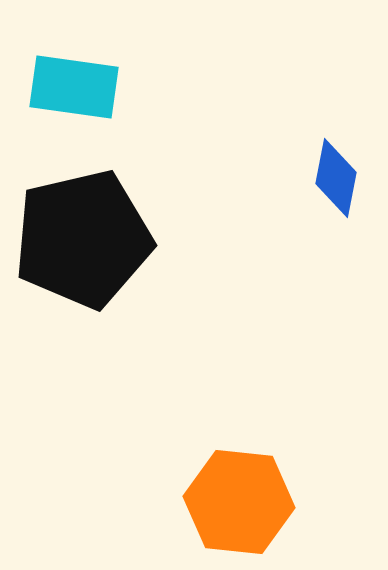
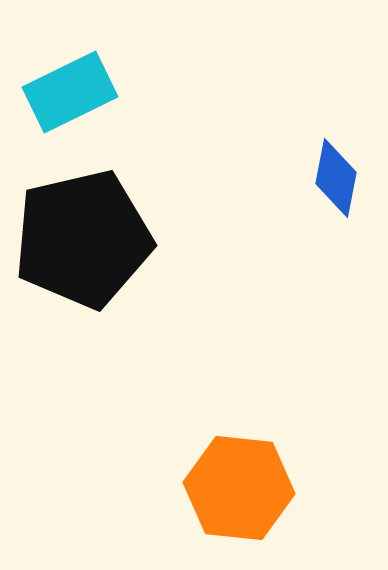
cyan rectangle: moved 4 px left, 5 px down; rotated 34 degrees counterclockwise
orange hexagon: moved 14 px up
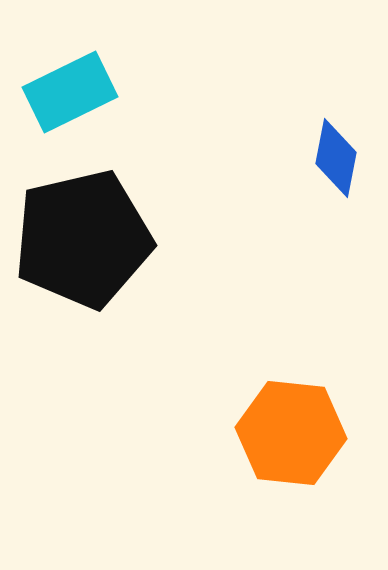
blue diamond: moved 20 px up
orange hexagon: moved 52 px right, 55 px up
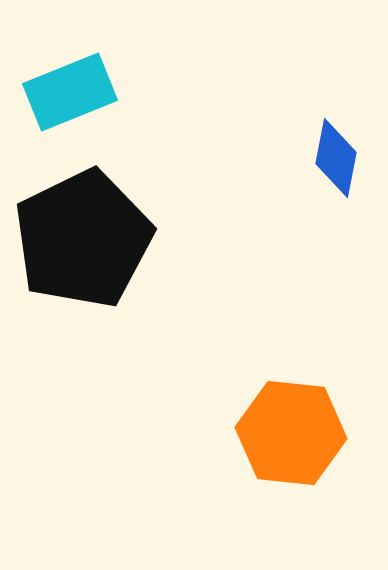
cyan rectangle: rotated 4 degrees clockwise
black pentagon: rotated 13 degrees counterclockwise
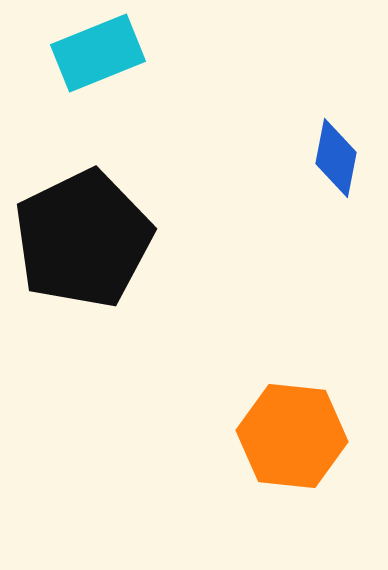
cyan rectangle: moved 28 px right, 39 px up
orange hexagon: moved 1 px right, 3 px down
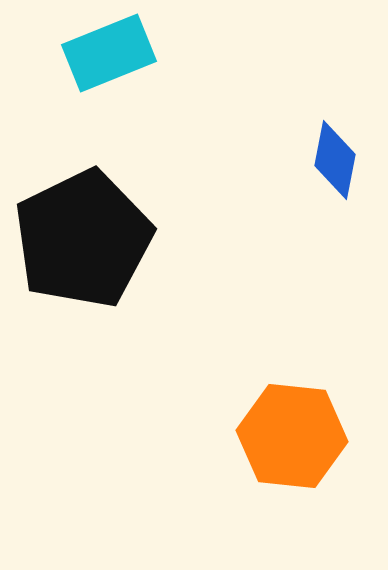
cyan rectangle: moved 11 px right
blue diamond: moved 1 px left, 2 px down
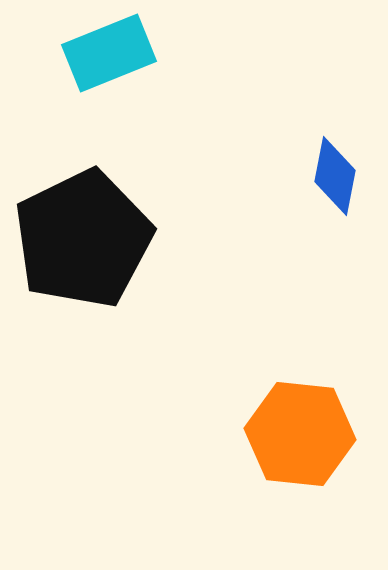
blue diamond: moved 16 px down
orange hexagon: moved 8 px right, 2 px up
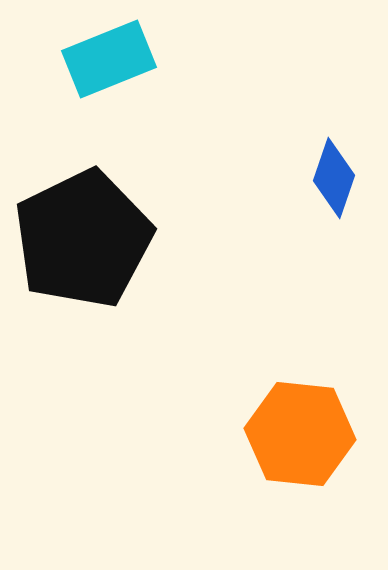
cyan rectangle: moved 6 px down
blue diamond: moved 1 px left, 2 px down; rotated 8 degrees clockwise
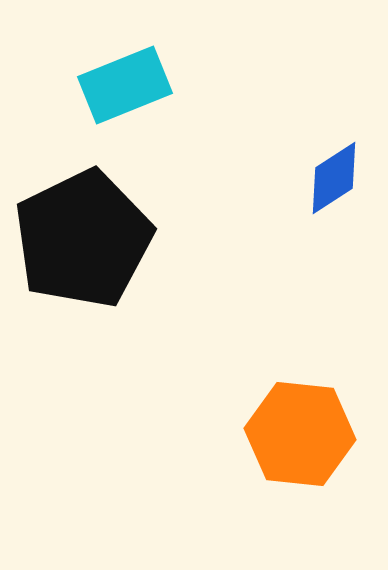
cyan rectangle: moved 16 px right, 26 px down
blue diamond: rotated 38 degrees clockwise
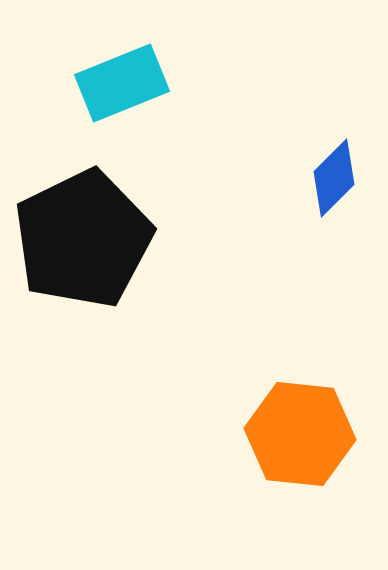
cyan rectangle: moved 3 px left, 2 px up
blue diamond: rotated 12 degrees counterclockwise
